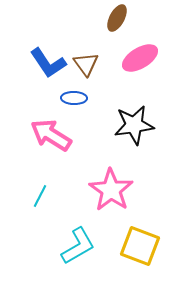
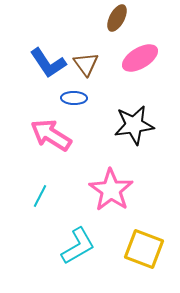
yellow square: moved 4 px right, 3 px down
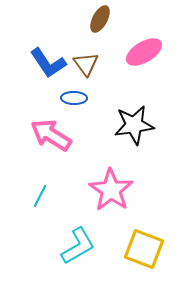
brown ellipse: moved 17 px left, 1 px down
pink ellipse: moved 4 px right, 6 px up
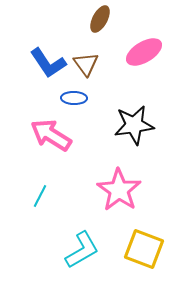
pink star: moved 8 px right
cyan L-shape: moved 4 px right, 4 px down
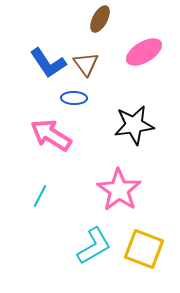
cyan L-shape: moved 12 px right, 4 px up
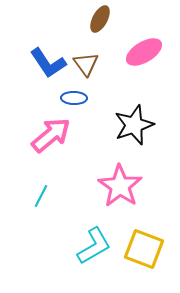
black star: rotated 12 degrees counterclockwise
pink arrow: rotated 108 degrees clockwise
pink star: moved 1 px right, 4 px up
cyan line: moved 1 px right
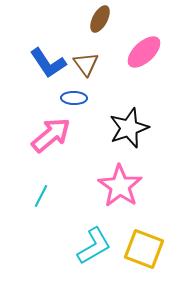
pink ellipse: rotated 12 degrees counterclockwise
black star: moved 5 px left, 3 px down
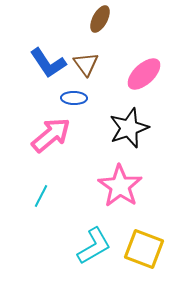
pink ellipse: moved 22 px down
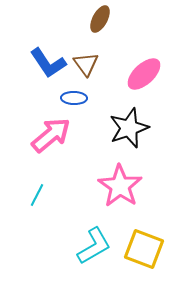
cyan line: moved 4 px left, 1 px up
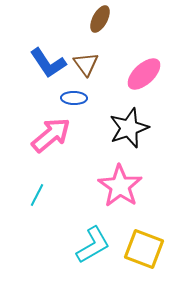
cyan L-shape: moved 1 px left, 1 px up
